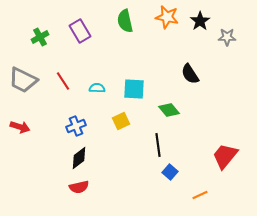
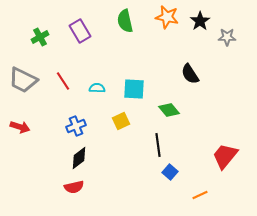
red semicircle: moved 5 px left
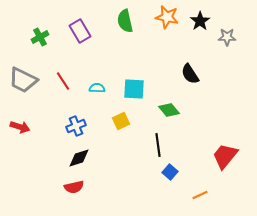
black diamond: rotated 20 degrees clockwise
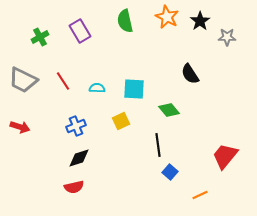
orange star: rotated 15 degrees clockwise
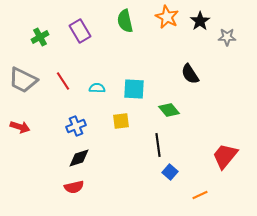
yellow square: rotated 18 degrees clockwise
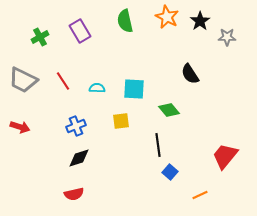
red semicircle: moved 7 px down
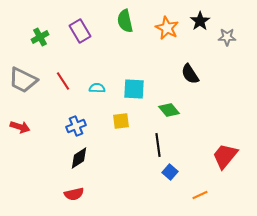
orange star: moved 11 px down
black diamond: rotated 15 degrees counterclockwise
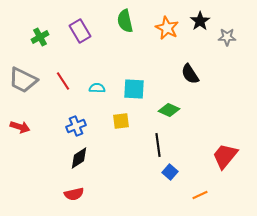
green diamond: rotated 25 degrees counterclockwise
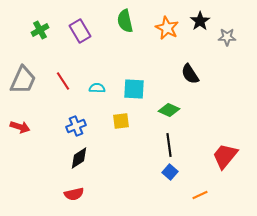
green cross: moved 7 px up
gray trapezoid: rotated 92 degrees counterclockwise
black line: moved 11 px right
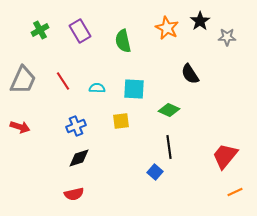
green semicircle: moved 2 px left, 20 px down
black line: moved 2 px down
black diamond: rotated 15 degrees clockwise
blue square: moved 15 px left
orange line: moved 35 px right, 3 px up
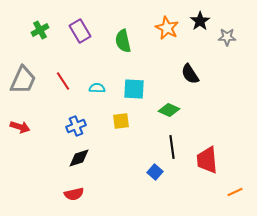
black line: moved 3 px right
red trapezoid: moved 18 px left, 4 px down; rotated 44 degrees counterclockwise
